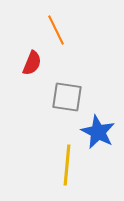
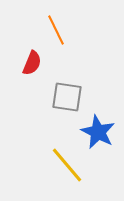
yellow line: rotated 45 degrees counterclockwise
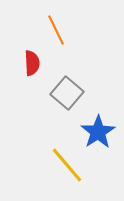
red semicircle: rotated 25 degrees counterclockwise
gray square: moved 4 px up; rotated 32 degrees clockwise
blue star: rotated 12 degrees clockwise
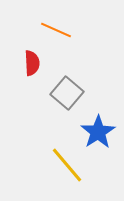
orange line: rotated 40 degrees counterclockwise
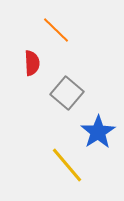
orange line: rotated 20 degrees clockwise
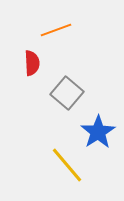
orange line: rotated 64 degrees counterclockwise
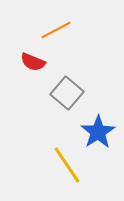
orange line: rotated 8 degrees counterclockwise
red semicircle: moved 1 px right, 1 px up; rotated 115 degrees clockwise
yellow line: rotated 6 degrees clockwise
